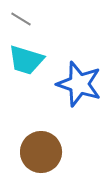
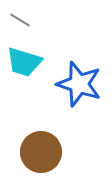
gray line: moved 1 px left, 1 px down
cyan trapezoid: moved 2 px left, 2 px down
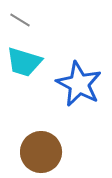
blue star: rotated 9 degrees clockwise
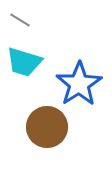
blue star: rotated 12 degrees clockwise
brown circle: moved 6 px right, 25 px up
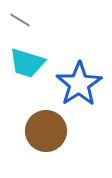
cyan trapezoid: moved 3 px right, 1 px down
brown circle: moved 1 px left, 4 px down
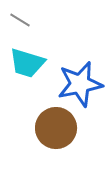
blue star: moved 1 px right; rotated 21 degrees clockwise
brown circle: moved 10 px right, 3 px up
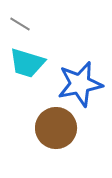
gray line: moved 4 px down
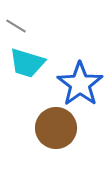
gray line: moved 4 px left, 2 px down
blue star: rotated 24 degrees counterclockwise
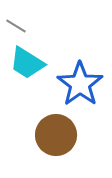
cyan trapezoid: rotated 15 degrees clockwise
brown circle: moved 7 px down
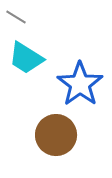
gray line: moved 9 px up
cyan trapezoid: moved 1 px left, 5 px up
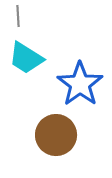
gray line: moved 2 px right, 1 px up; rotated 55 degrees clockwise
